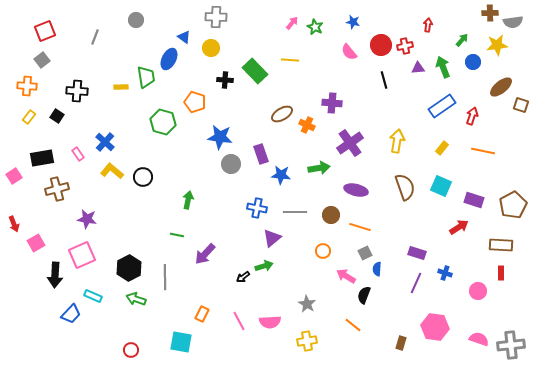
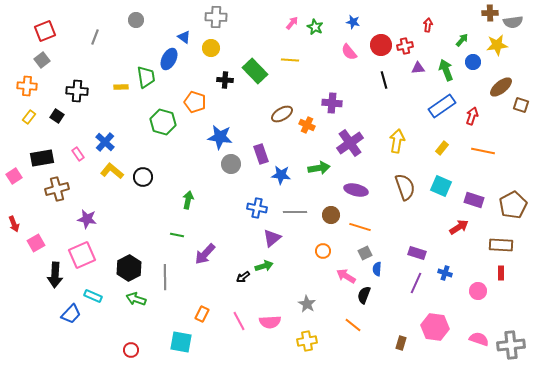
green arrow at (443, 67): moved 3 px right, 3 px down
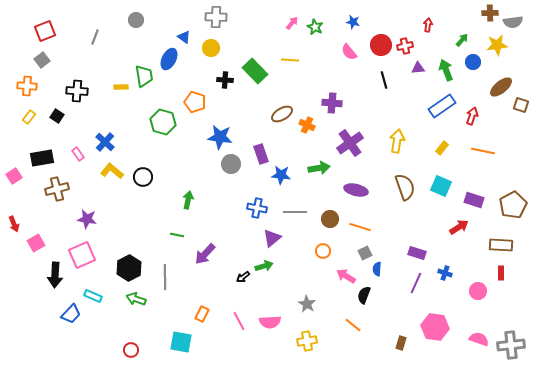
green trapezoid at (146, 77): moved 2 px left, 1 px up
brown circle at (331, 215): moved 1 px left, 4 px down
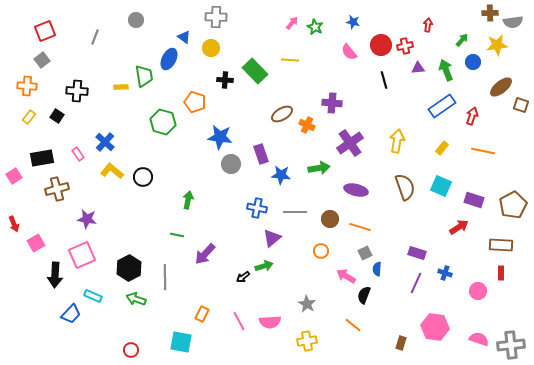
orange circle at (323, 251): moved 2 px left
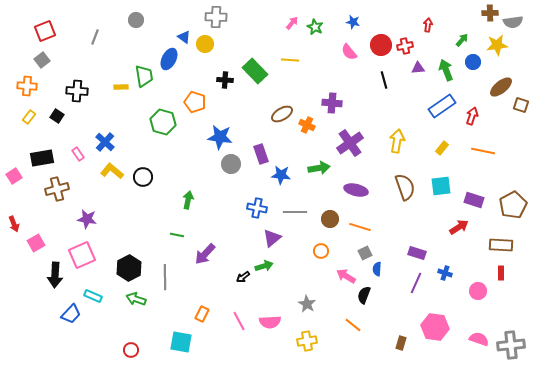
yellow circle at (211, 48): moved 6 px left, 4 px up
cyan square at (441, 186): rotated 30 degrees counterclockwise
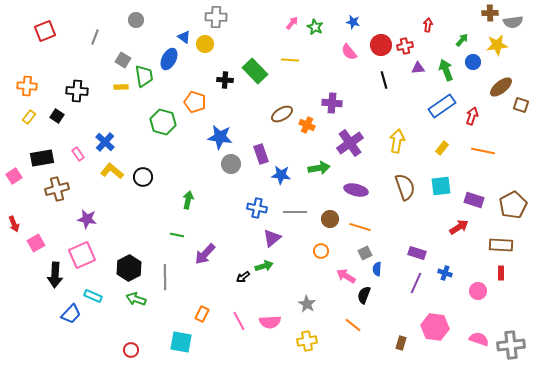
gray square at (42, 60): moved 81 px right; rotated 21 degrees counterclockwise
